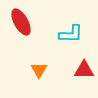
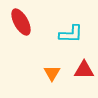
orange triangle: moved 13 px right, 3 px down
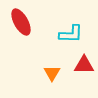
red triangle: moved 5 px up
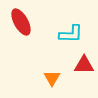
orange triangle: moved 5 px down
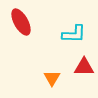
cyan L-shape: moved 3 px right
red triangle: moved 2 px down
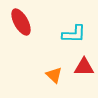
orange triangle: moved 2 px right, 3 px up; rotated 18 degrees counterclockwise
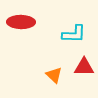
red ellipse: rotated 60 degrees counterclockwise
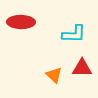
red triangle: moved 2 px left, 1 px down
